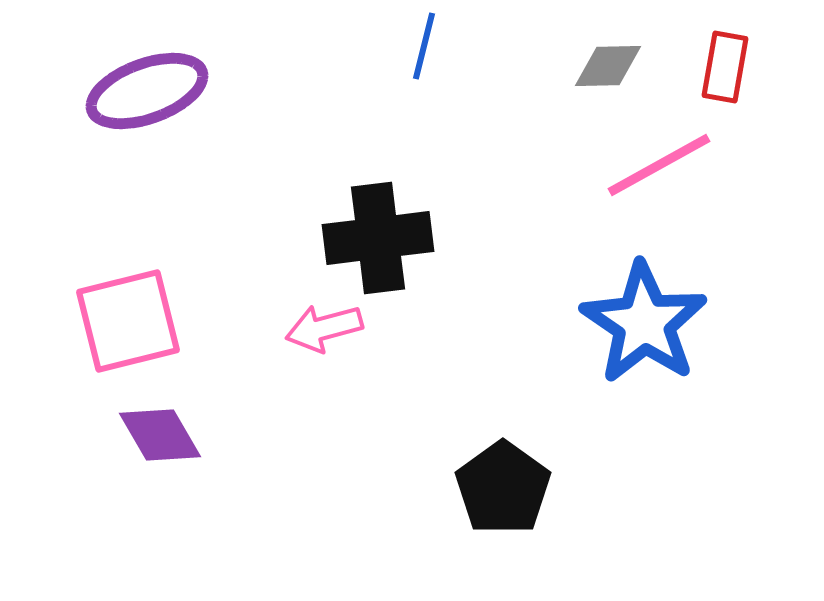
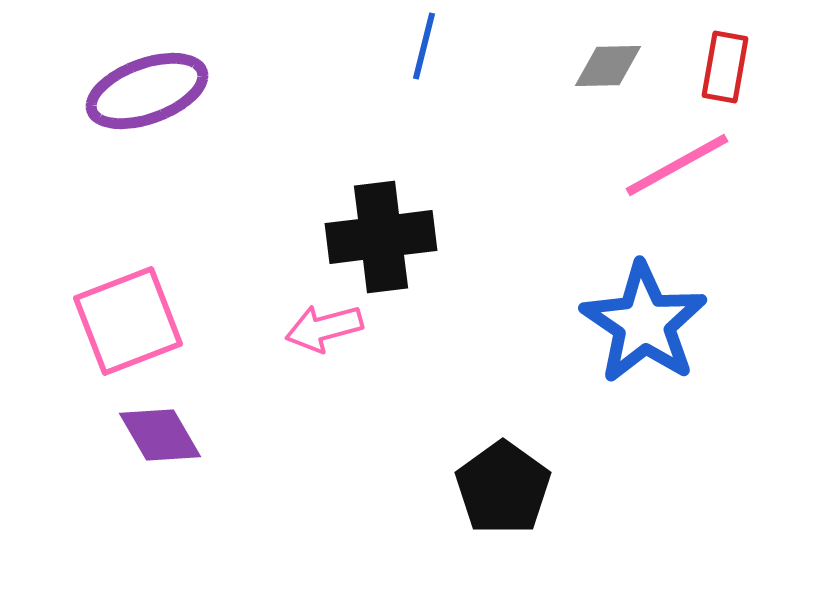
pink line: moved 18 px right
black cross: moved 3 px right, 1 px up
pink square: rotated 7 degrees counterclockwise
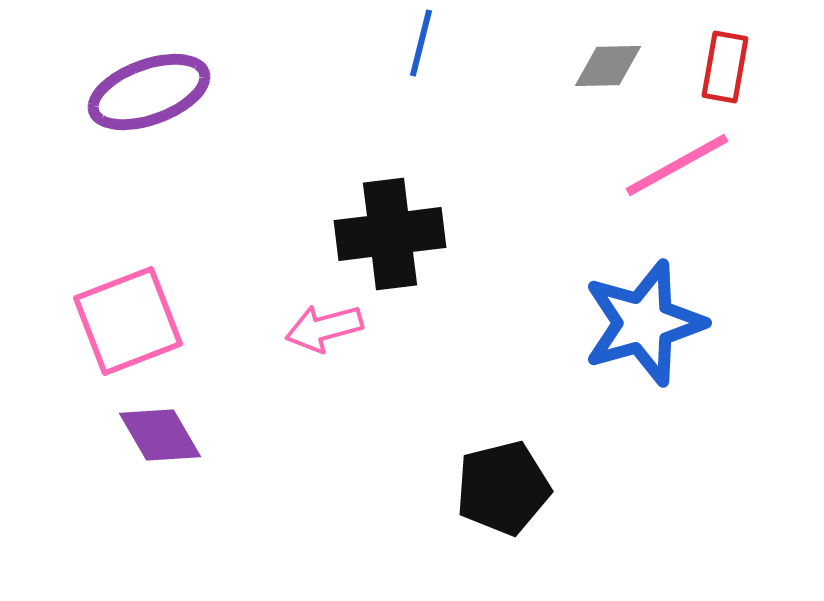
blue line: moved 3 px left, 3 px up
purple ellipse: moved 2 px right, 1 px down
black cross: moved 9 px right, 3 px up
blue star: rotated 22 degrees clockwise
black pentagon: rotated 22 degrees clockwise
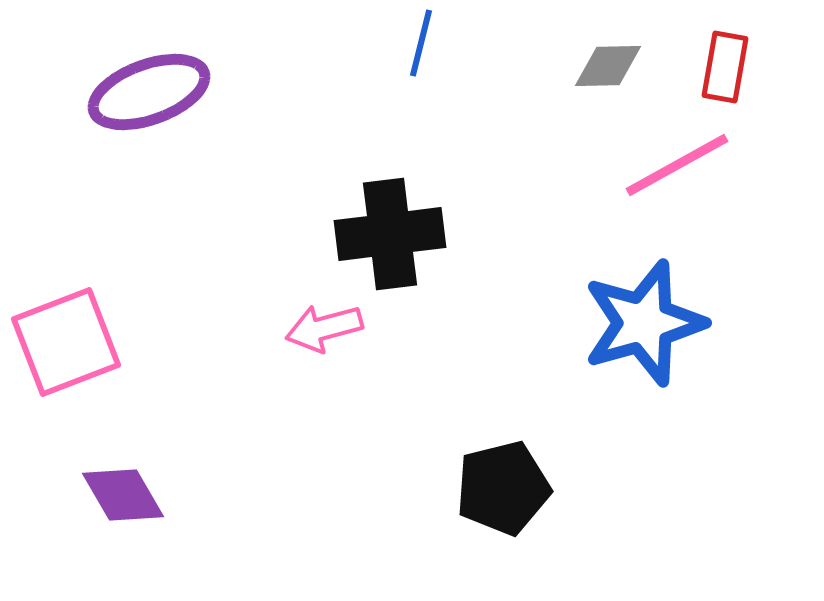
pink square: moved 62 px left, 21 px down
purple diamond: moved 37 px left, 60 px down
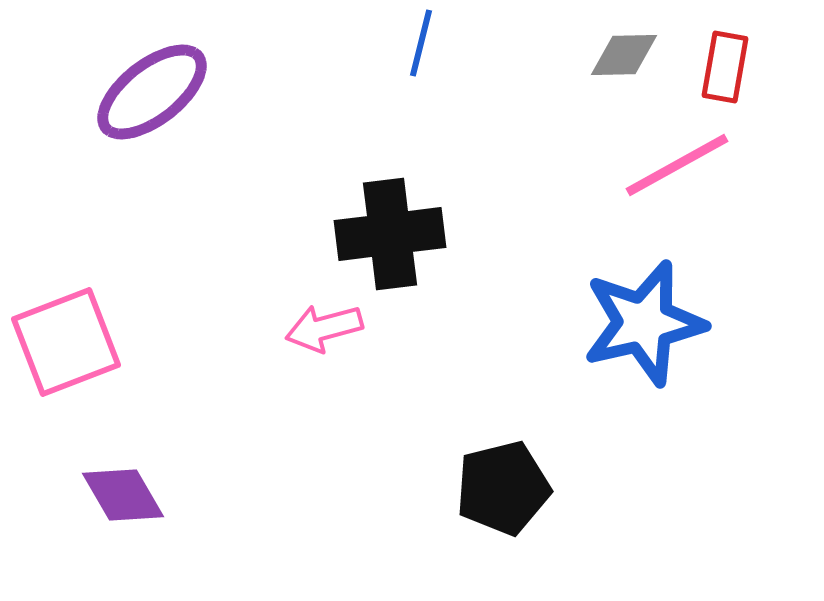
gray diamond: moved 16 px right, 11 px up
purple ellipse: moved 3 px right; rotated 18 degrees counterclockwise
blue star: rotated 3 degrees clockwise
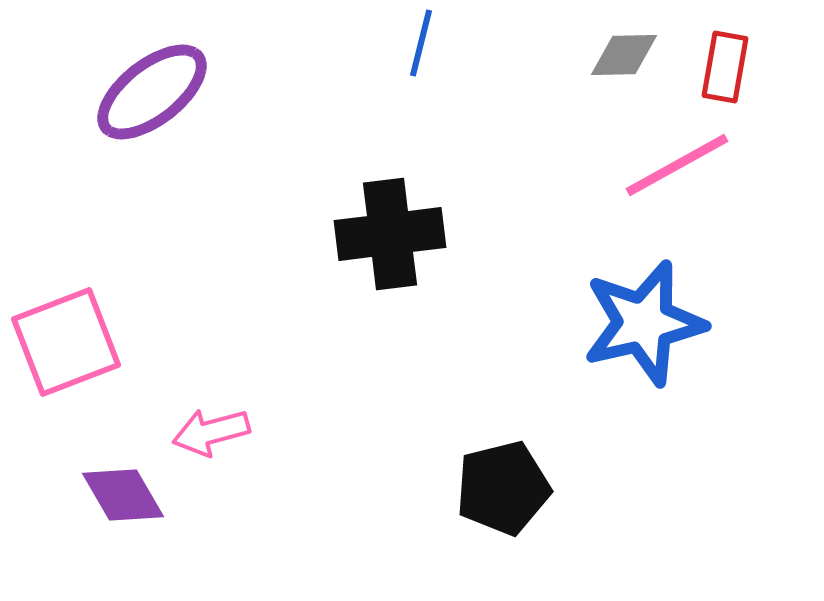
pink arrow: moved 113 px left, 104 px down
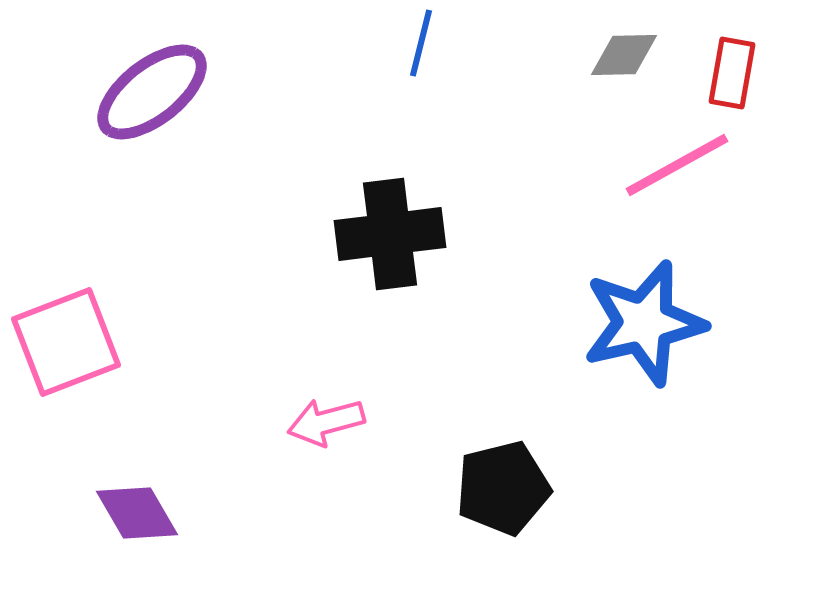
red rectangle: moved 7 px right, 6 px down
pink arrow: moved 115 px right, 10 px up
purple diamond: moved 14 px right, 18 px down
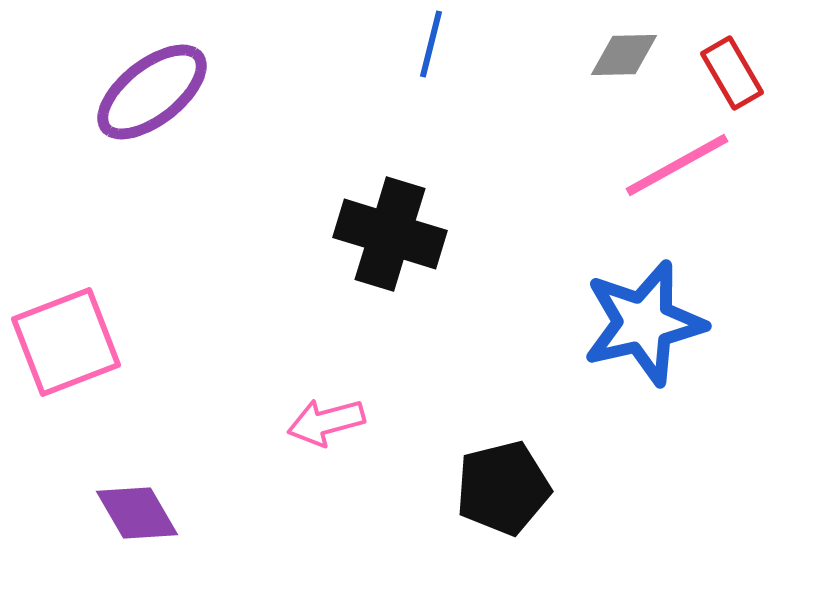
blue line: moved 10 px right, 1 px down
red rectangle: rotated 40 degrees counterclockwise
black cross: rotated 24 degrees clockwise
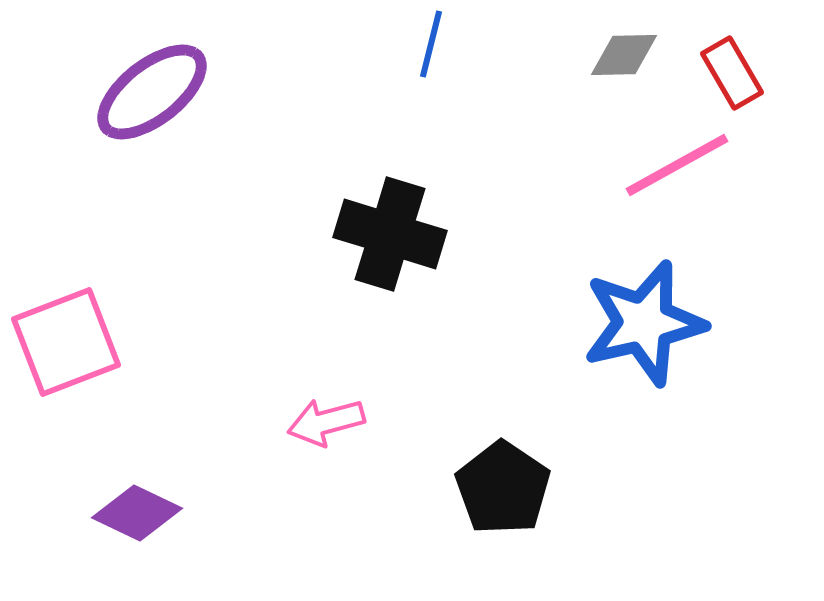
black pentagon: rotated 24 degrees counterclockwise
purple diamond: rotated 34 degrees counterclockwise
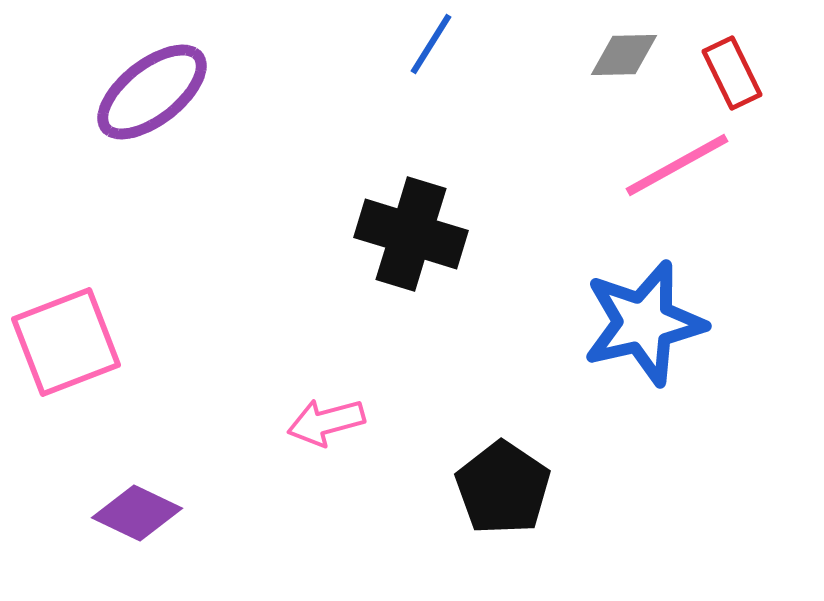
blue line: rotated 18 degrees clockwise
red rectangle: rotated 4 degrees clockwise
black cross: moved 21 px right
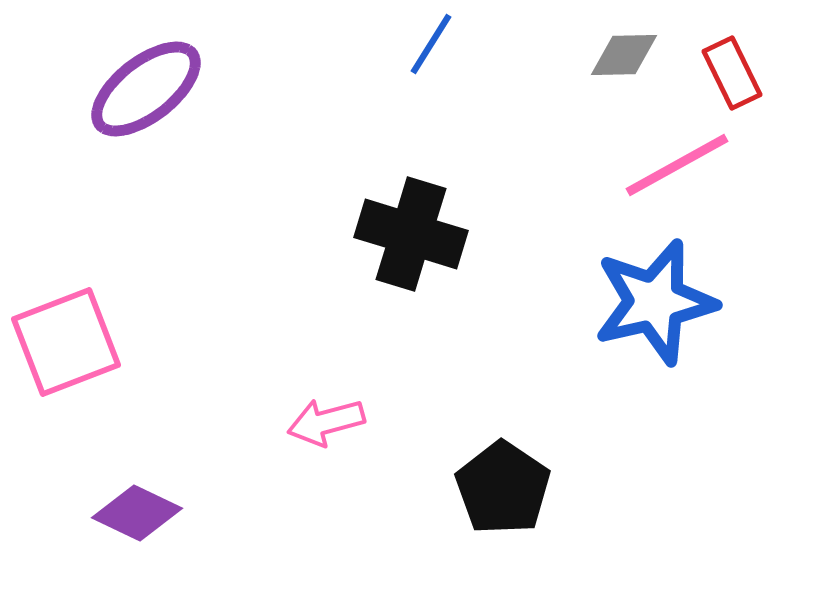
purple ellipse: moved 6 px left, 3 px up
blue star: moved 11 px right, 21 px up
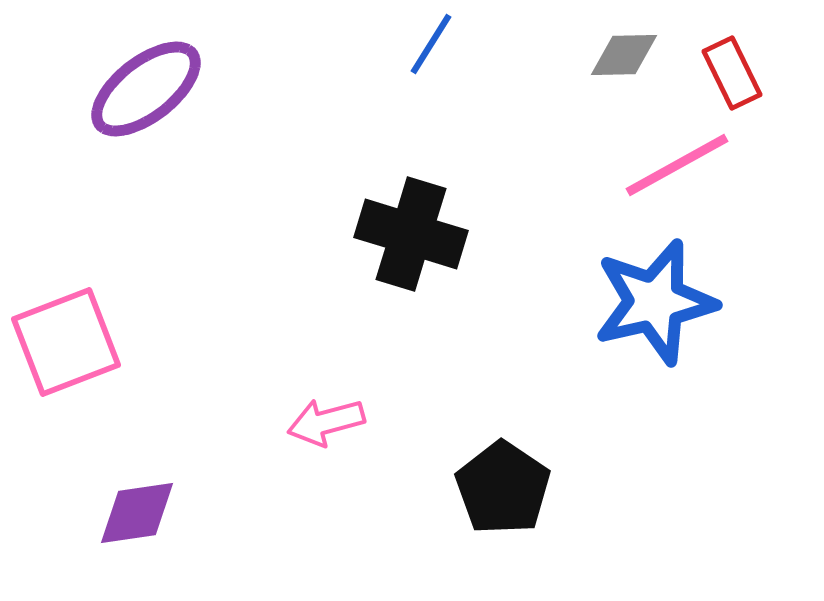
purple diamond: rotated 34 degrees counterclockwise
